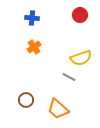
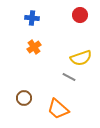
brown circle: moved 2 px left, 2 px up
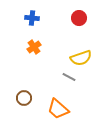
red circle: moved 1 px left, 3 px down
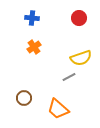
gray line: rotated 56 degrees counterclockwise
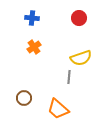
gray line: rotated 56 degrees counterclockwise
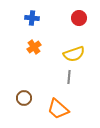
yellow semicircle: moved 7 px left, 4 px up
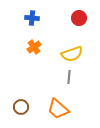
yellow semicircle: moved 2 px left
brown circle: moved 3 px left, 9 px down
